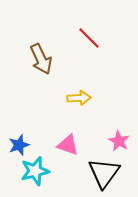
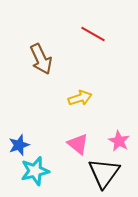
red line: moved 4 px right, 4 px up; rotated 15 degrees counterclockwise
yellow arrow: moved 1 px right; rotated 15 degrees counterclockwise
pink triangle: moved 10 px right, 1 px up; rotated 20 degrees clockwise
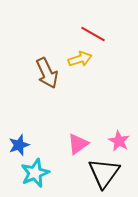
brown arrow: moved 6 px right, 14 px down
yellow arrow: moved 39 px up
pink triangle: rotated 45 degrees clockwise
cyan star: moved 2 px down; rotated 8 degrees counterclockwise
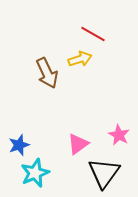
pink star: moved 6 px up
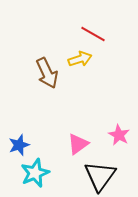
black triangle: moved 4 px left, 3 px down
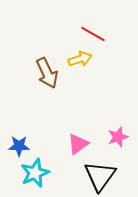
pink star: moved 1 px left, 2 px down; rotated 25 degrees clockwise
blue star: moved 1 px down; rotated 20 degrees clockwise
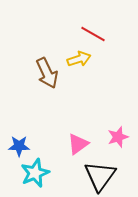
yellow arrow: moved 1 px left
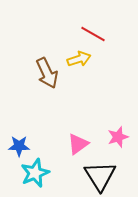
black triangle: rotated 8 degrees counterclockwise
